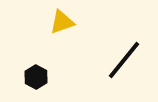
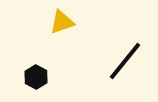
black line: moved 1 px right, 1 px down
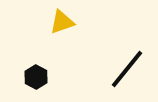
black line: moved 2 px right, 8 px down
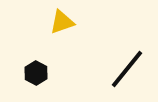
black hexagon: moved 4 px up
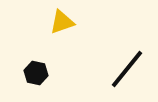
black hexagon: rotated 15 degrees counterclockwise
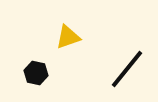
yellow triangle: moved 6 px right, 15 px down
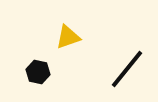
black hexagon: moved 2 px right, 1 px up
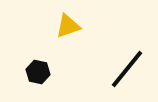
yellow triangle: moved 11 px up
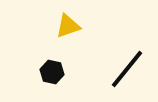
black hexagon: moved 14 px right
